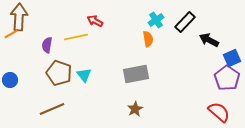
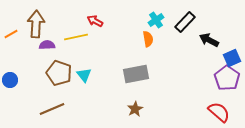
brown arrow: moved 17 px right, 7 px down
purple semicircle: rotated 77 degrees clockwise
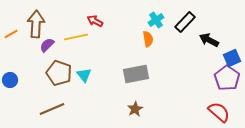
purple semicircle: rotated 42 degrees counterclockwise
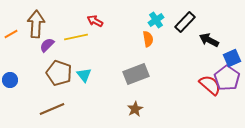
gray rectangle: rotated 10 degrees counterclockwise
red semicircle: moved 9 px left, 27 px up
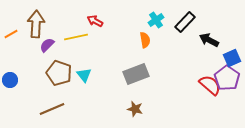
orange semicircle: moved 3 px left, 1 px down
brown star: rotated 28 degrees counterclockwise
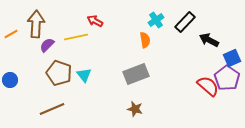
red semicircle: moved 2 px left, 1 px down
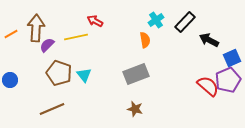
brown arrow: moved 4 px down
purple pentagon: moved 1 px right, 2 px down; rotated 15 degrees clockwise
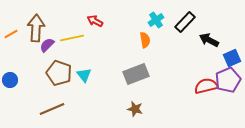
yellow line: moved 4 px left, 1 px down
red semicircle: moved 2 px left; rotated 55 degrees counterclockwise
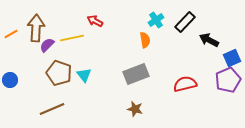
red semicircle: moved 21 px left, 2 px up
